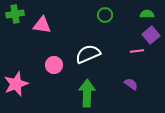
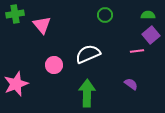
green semicircle: moved 1 px right, 1 px down
pink triangle: rotated 42 degrees clockwise
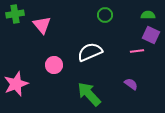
purple square: rotated 24 degrees counterclockwise
white semicircle: moved 2 px right, 2 px up
green arrow: moved 2 px right, 1 px down; rotated 44 degrees counterclockwise
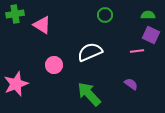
pink triangle: rotated 18 degrees counterclockwise
